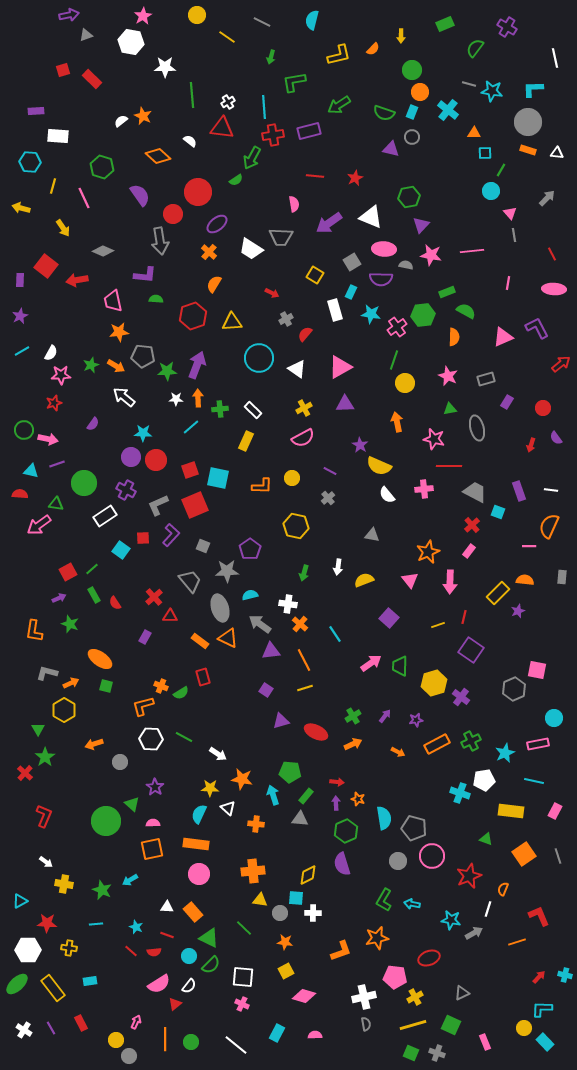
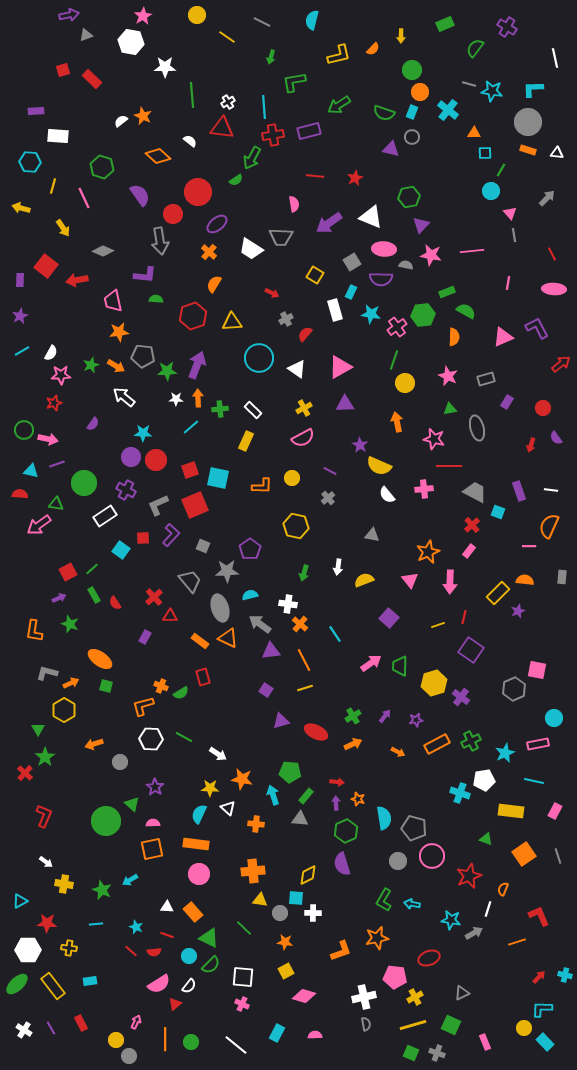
yellow rectangle at (53, 988): moved 2 px up
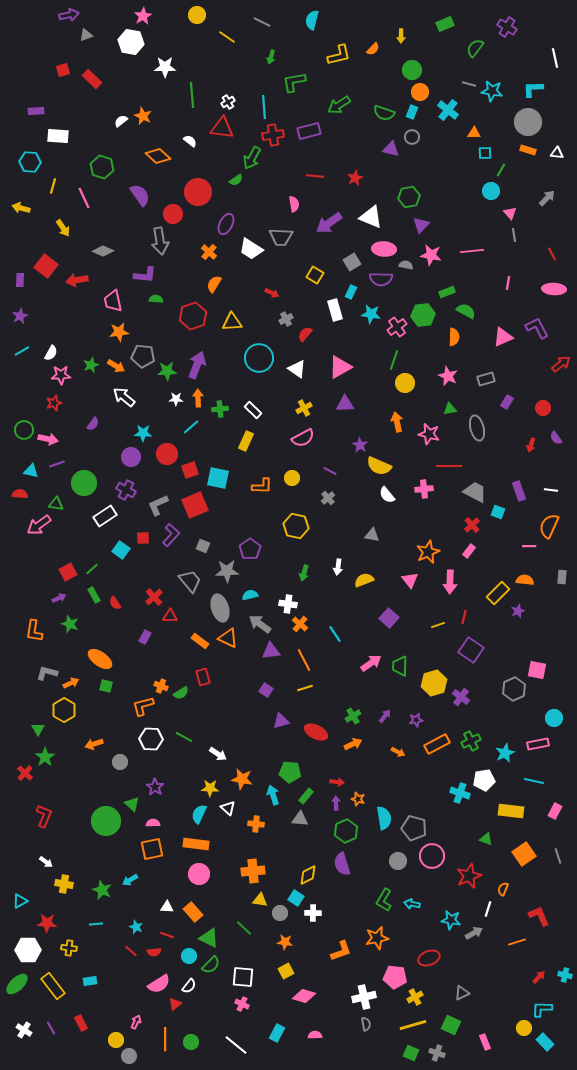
purple ellipse at (217, 224): moved 9 px right; rotated 25 degrees counterclockwise
pink star at (434, 439): moved 5 px left, 5 px up
red circle at (156, 460): moved 11 px right, 6 px up
cyan square at (296, 898): rotated 28 degrees clockwise
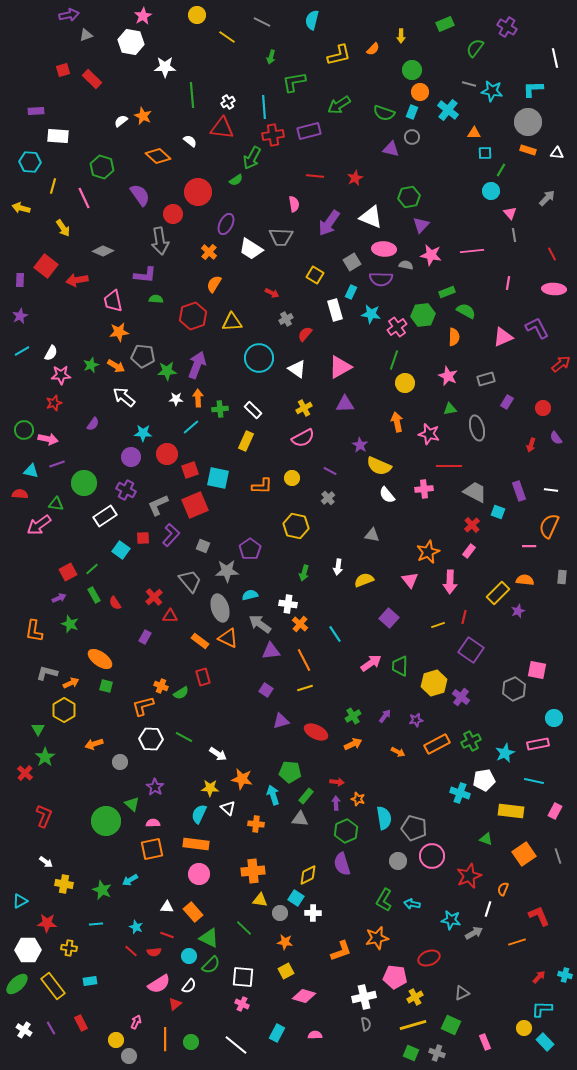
purple arrow at (329, 223): rotated 20 degrees counterclockwise
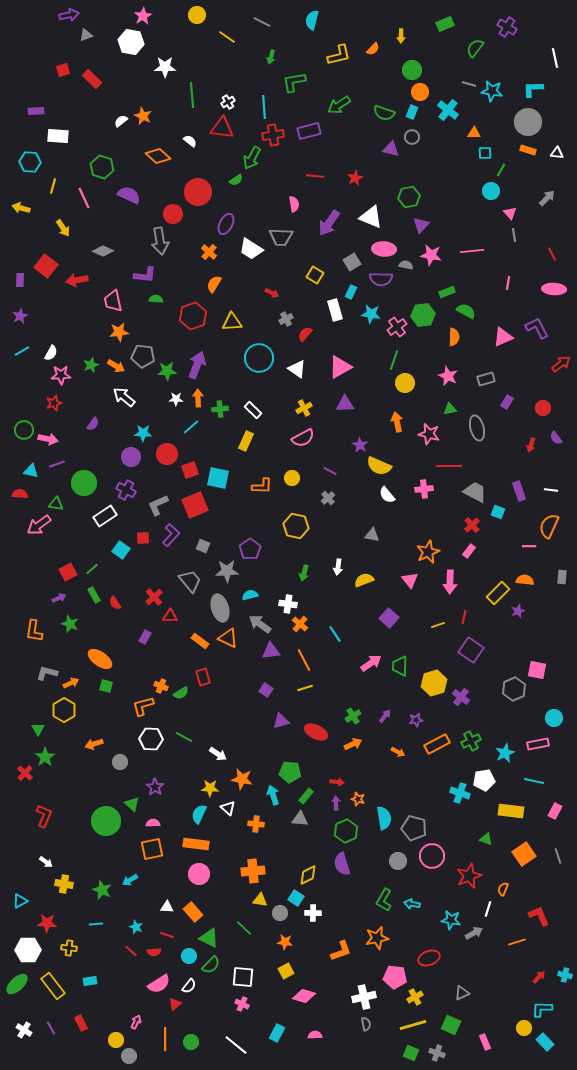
purple semicircle at (140, 195): moved 11 px left; rotated 30 degrees counterclockwise
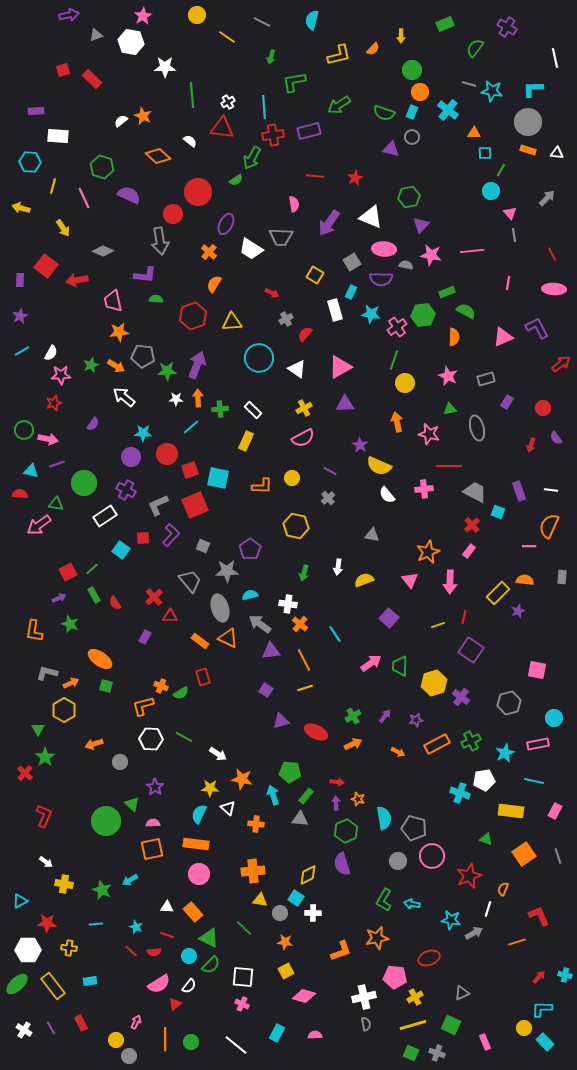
gray triangle at (86, 35): moved 10 px right
gray hexagon at (514, 689): moved 5 px left, 14 px down; rotated 10 degrees clockwise
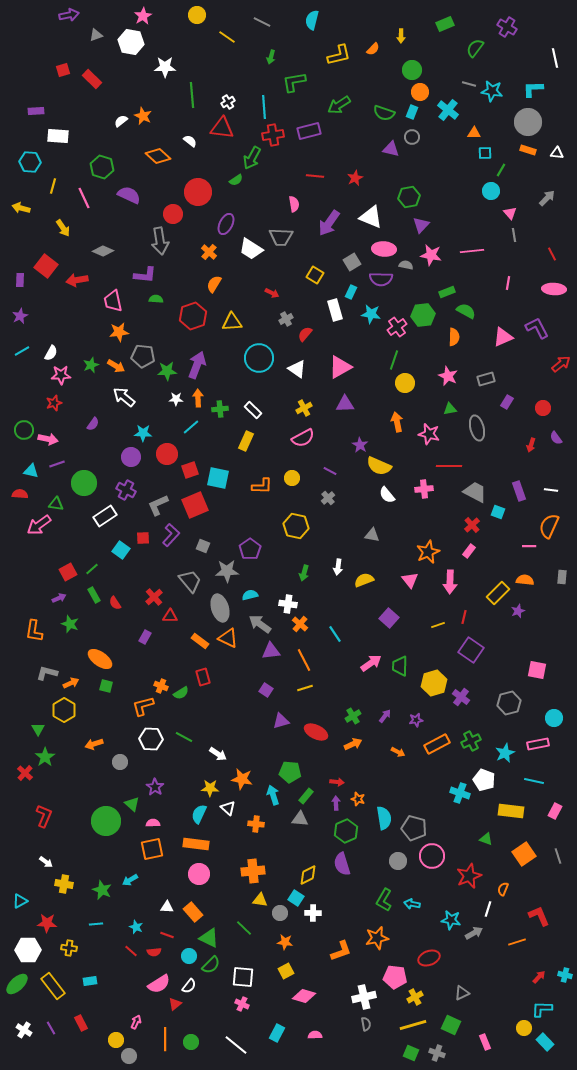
white pentagon at (484, 780): rotated 30 degrees clockwise
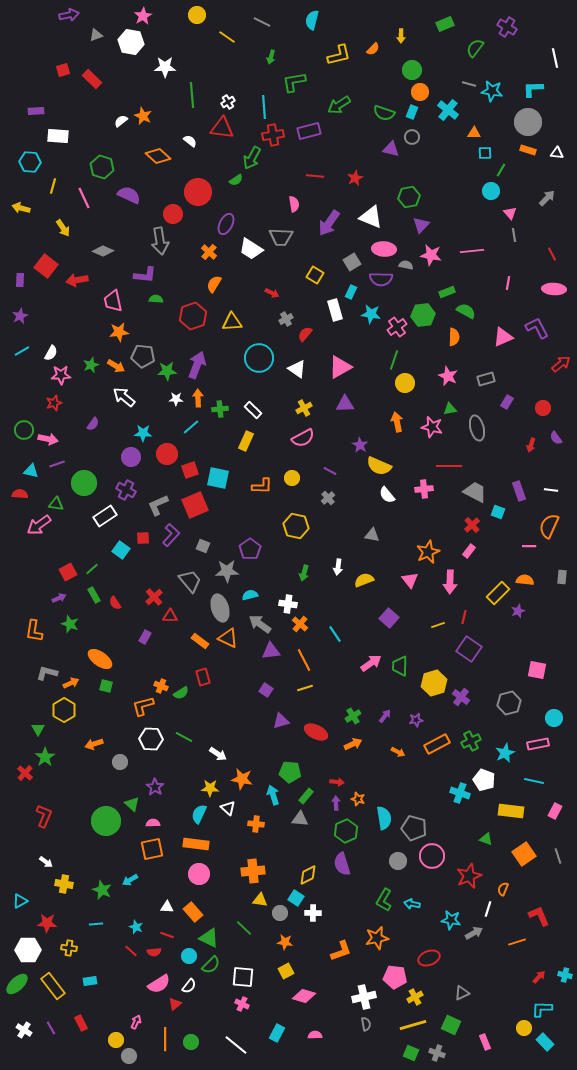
pink star at (429, 434): moved 3 px right, 7 px up
purple square at (471, 650): moved 2 px left, 1 px up
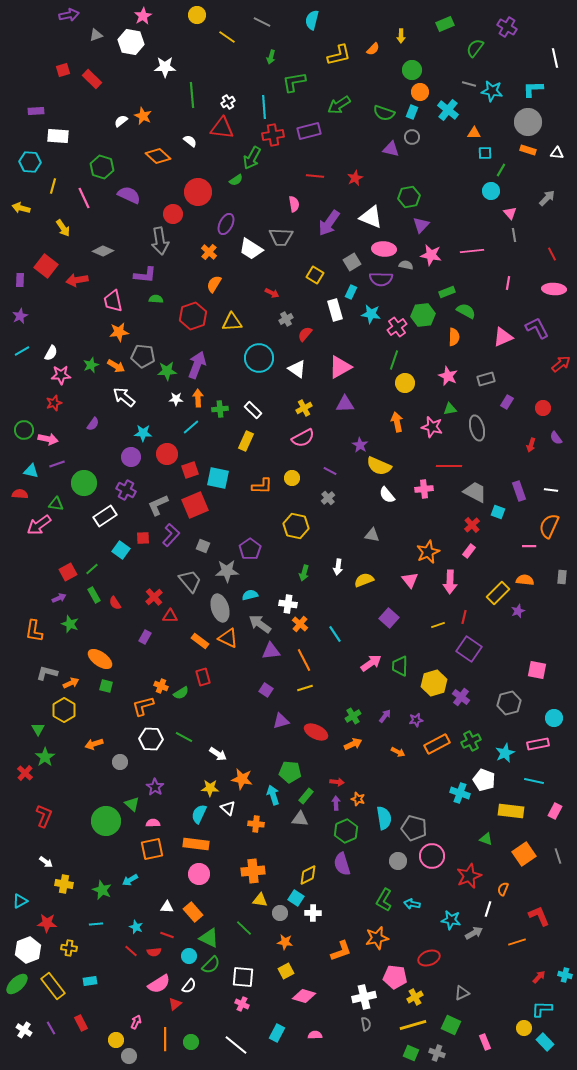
white hexagon at (28, 950): rotated 20 degrees counterclockwise
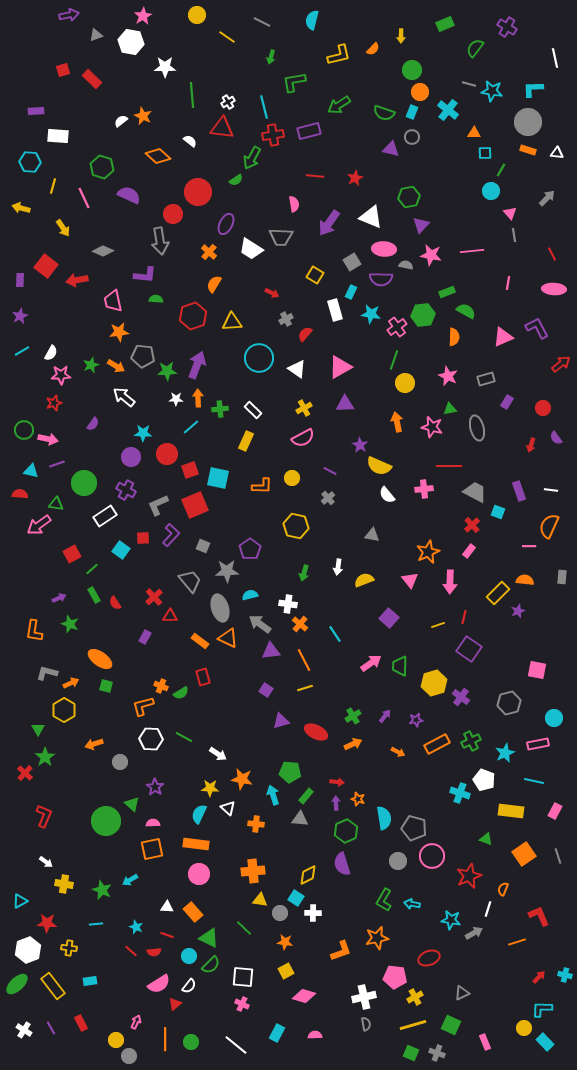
cyan line at (264, 107): rotated 10 degrees counterclockwise
red square at (68, 572): moved 4 px right, 18 px up
